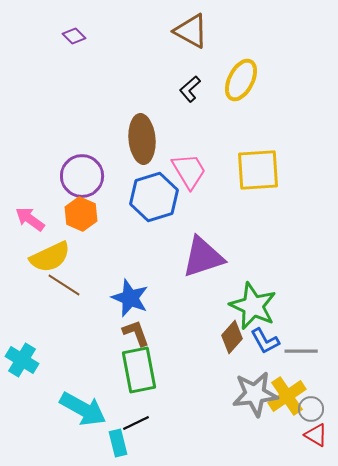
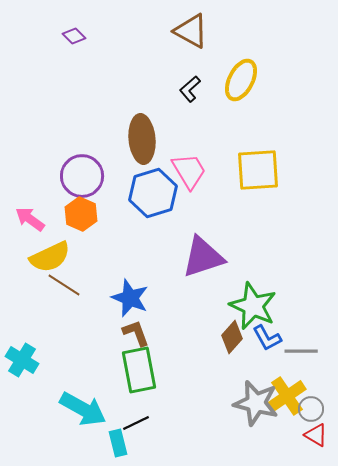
blue hexagon: moved 1 px left, 4 px up
blue L-shape: moved 2 px right, 3 px up
gray star: moved 1 px right, 9 px down; rotated 21 degrees clockwise
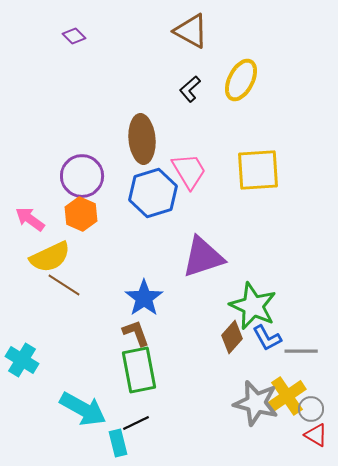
blue star: moved 14 px right; rotated 15 degrees clockwise
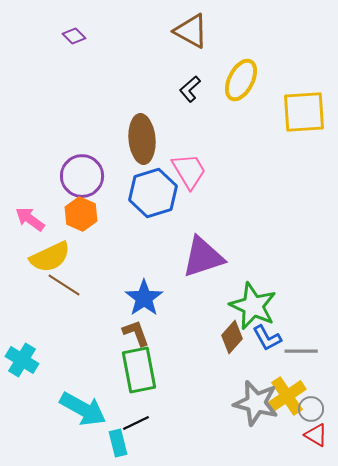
yellow square: moved 46 px right, 58 px up
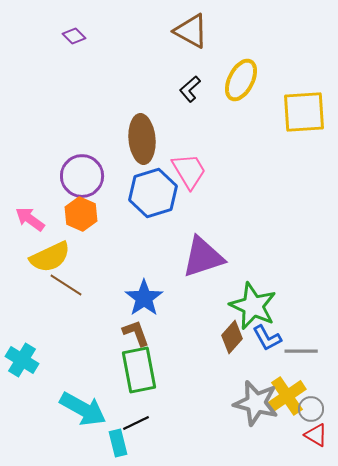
brown line: moved 2 px right
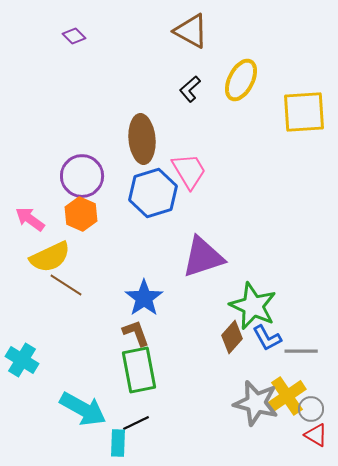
cyan rectangle: rotated 16 degrees clockwise
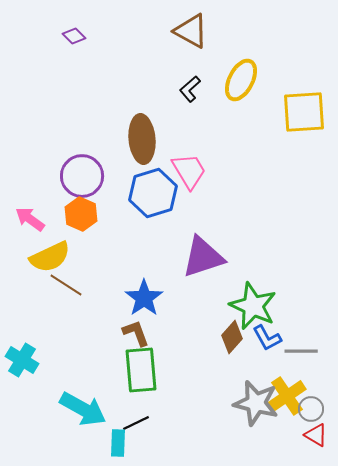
green rectangle: moved 2 px right; rotated 6 degrees clockwise
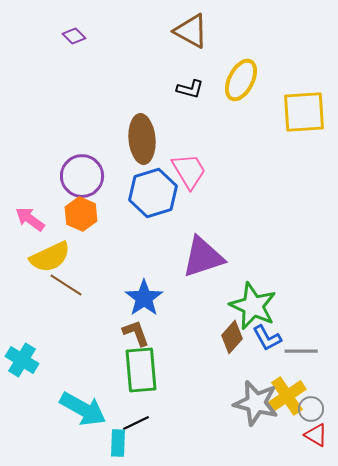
black L-shape: rotated 124 degrees counterclockwise
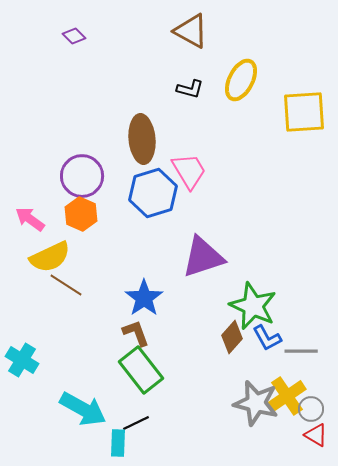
green rectangle: rotated 33 degrees counterclockwise
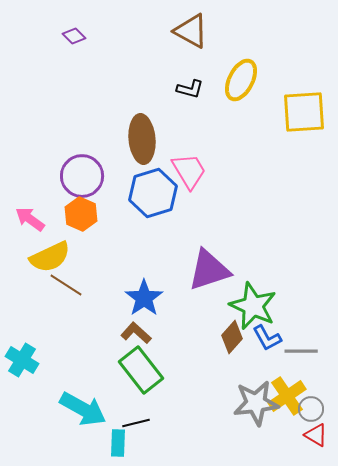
purple triangle: moved 6 px right, 13 px down
brown L-shape: rotated 28 degrees counterclockwise
gray star: rotated 21 degrees counterclockwise
black line: rotated 12 degrees clockwise
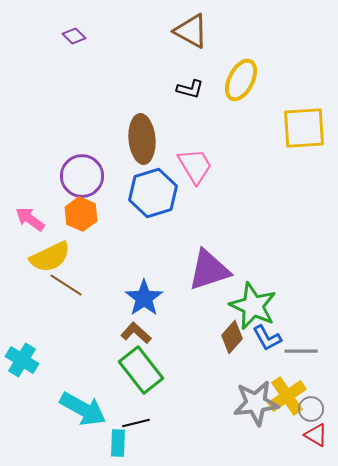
yellow square: moved 16 px down
pink trapezoid: moved 6 px right, 5 px up
